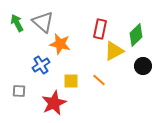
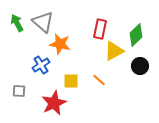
black circle: moved 3 px left
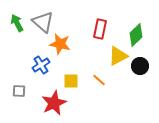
yellow triangle: moved 4 px right, 5 px down
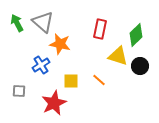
yellow triangle: rotated 45 degrees clockwise
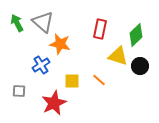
yellow square: moved 1 px right
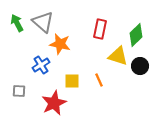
orange line: rotated 24 degrees clockwise
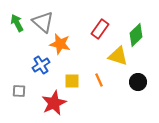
red rectangle: rotated 24 degrees clockwise
black circle: moved 2 px left, 16 px down
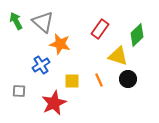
green arrow: moved 1 px left, 2 px up
green diamond: moved 1 px right
black circle: moved 10 px left, 3 px up
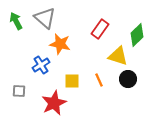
gray triangle: moved 2 px right, 4 px up
